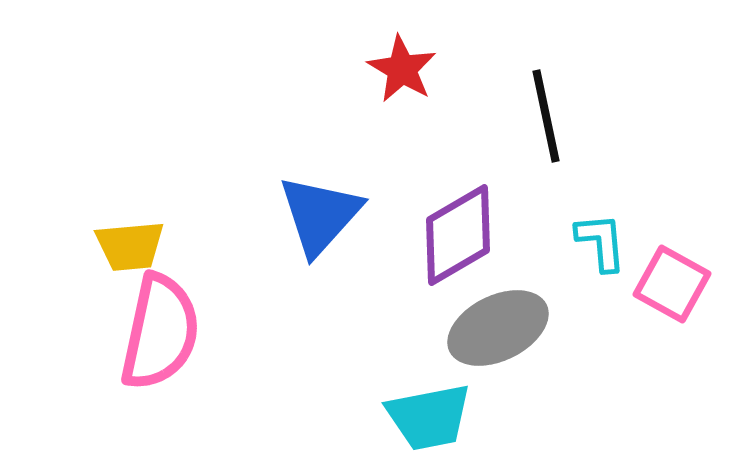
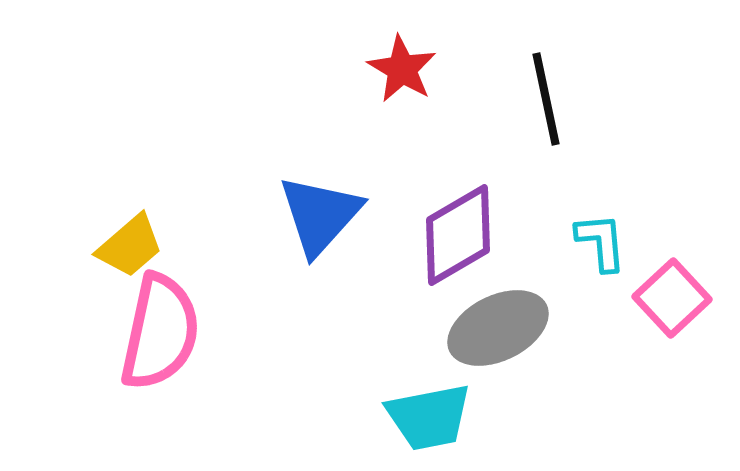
black line: moved 17 px up
yellow trapezoid: rotated 36 degrees counterclockwise
pink square: moved 14 px down; rotated 18 degrees clockwise
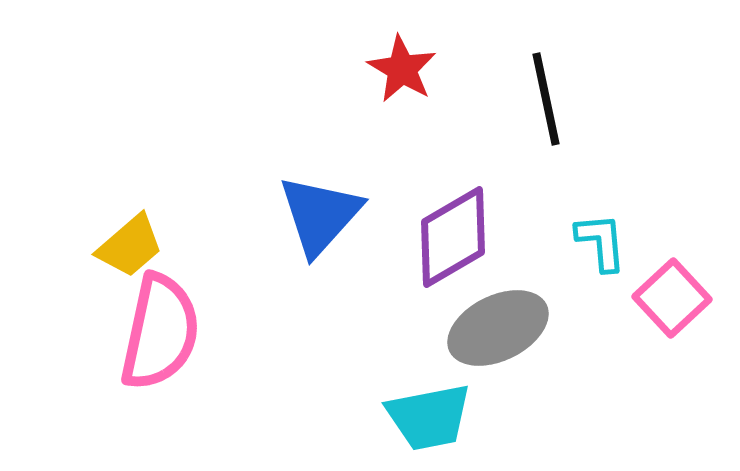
purple diamond: moved 5 px left, 2 px down
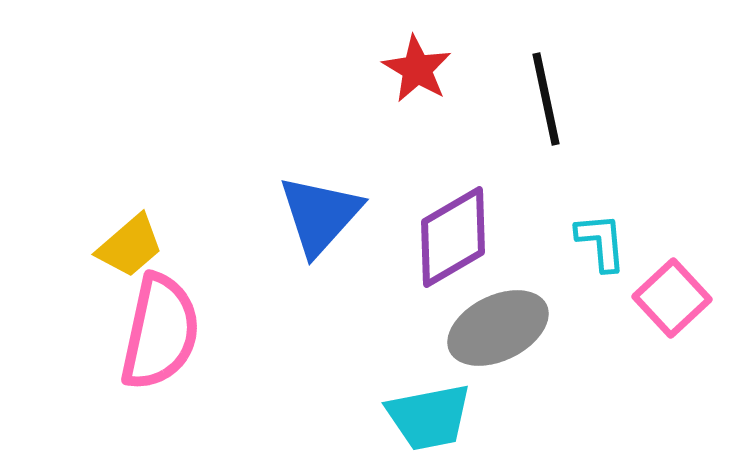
red star: moved 15 px right
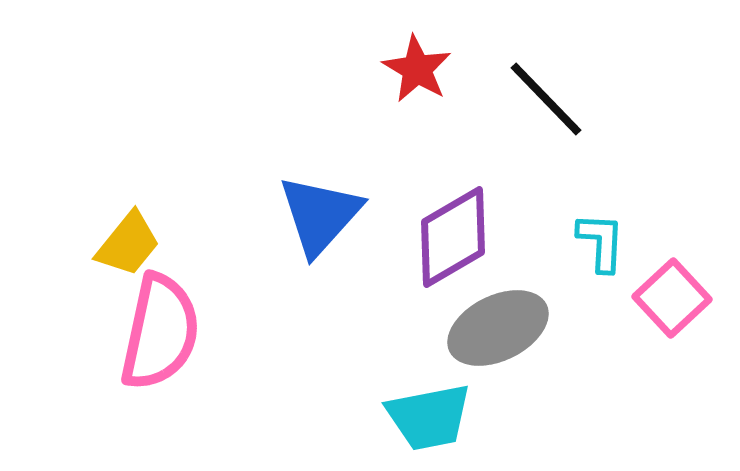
black line: rotated 32 degrees counterclockwise
cyan L-shape: rotated 8 degrees clockwise
yellow trapezoid: moved 2 px left, 2 px up; rotated 10 degrees counterclockwise
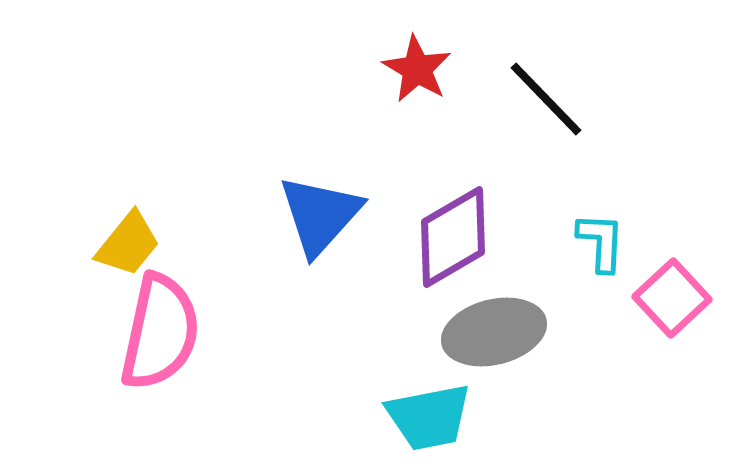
gray ellipse: moved 4 px left, 4 px down; rotated 12 degrees clockwise
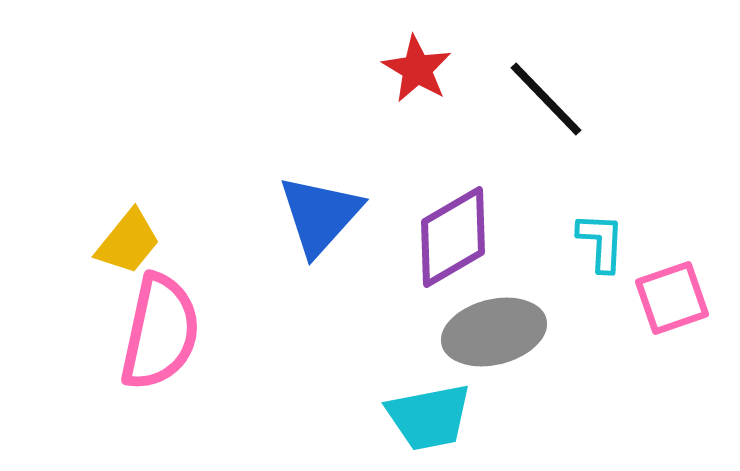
yellow trapezoid: moved 2 px up
pink square: rotated 24 degrees clockwise
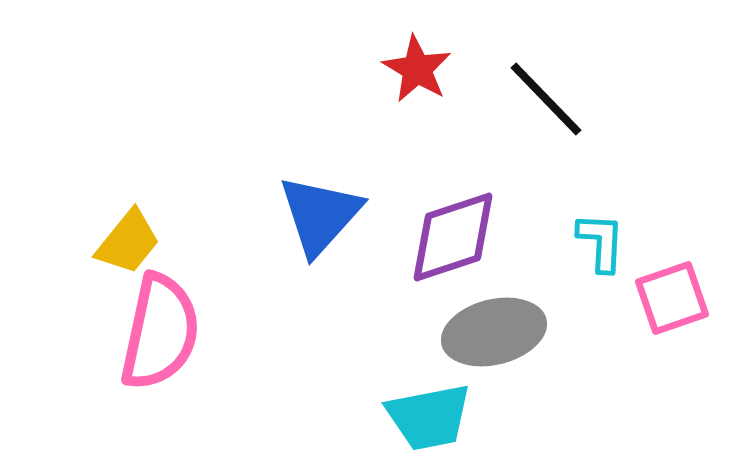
purple diamond: rotated 12 degrees clockwise
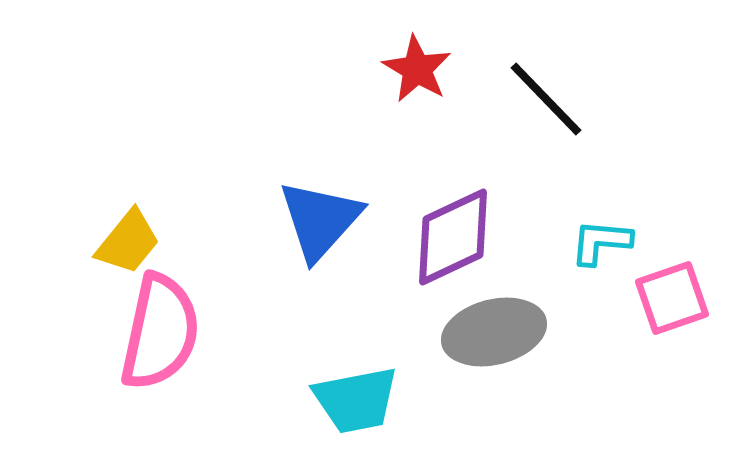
blue triangle: moved 5 px down
purple diamond: rotated 7 degrees counterclockwise
cyan L-shape: rotated 88 degrees counterclockwise
cyan trapezoid: moved 73 px left, 17 px up
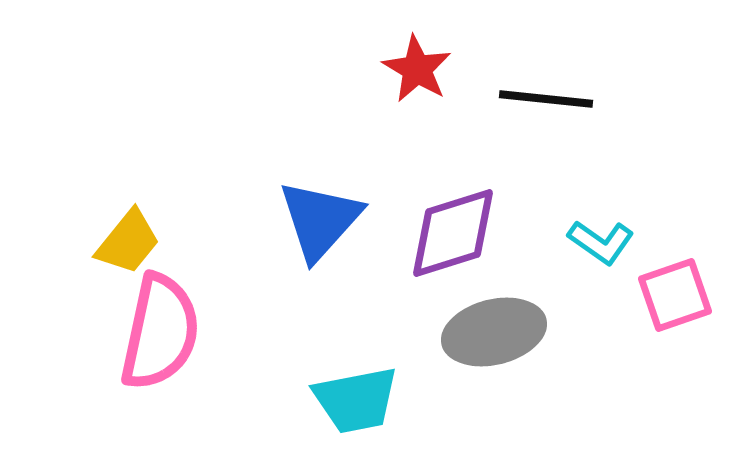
black line: rotated 40 degrees counterclockwise
purple diamond: moved 4 px up; rotated 8 degrees clockwise
cyan L-shape: rotated 150 degrees counterclockwise
pink square: moved 3 px right, 3 px up
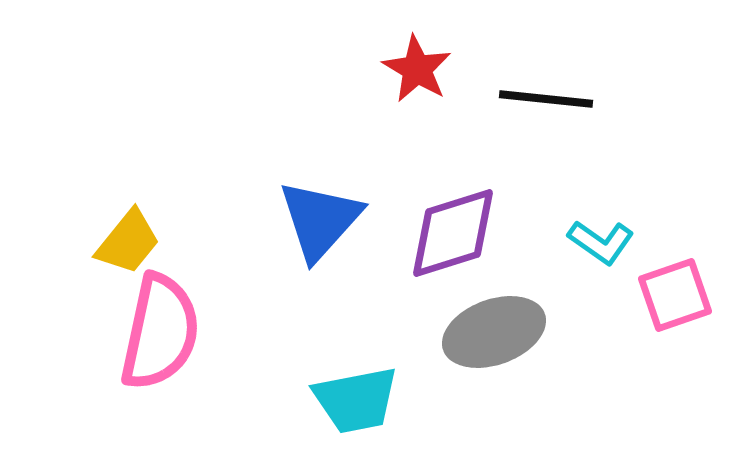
gray ellipse: rotated 6 degrees counterclockwise
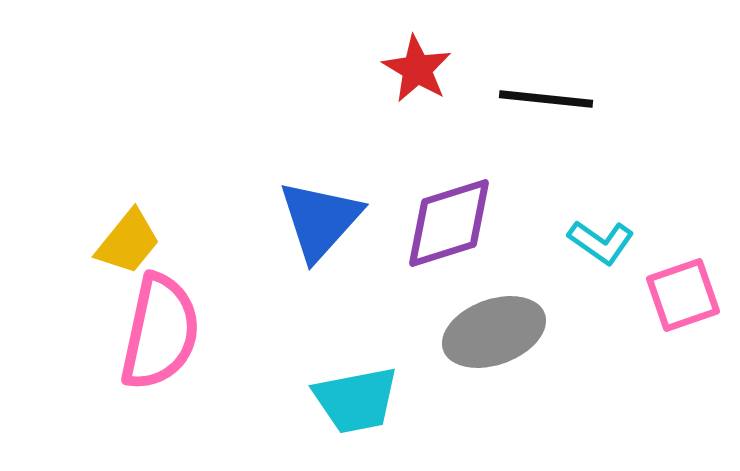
purple diamond: moved 4 px left, 10 px up
pink square: moved 8 px right
